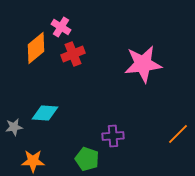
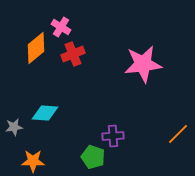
green pentagon: moved 6 px right, 2 px up
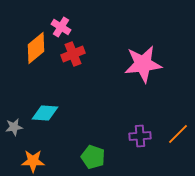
purple cross: moved 27 px right
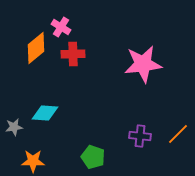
red cross: rotated 20 degrees clockwise
purple cross: rotated 10 degrees clockwise
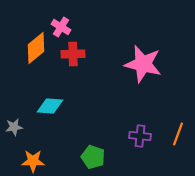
pink star: rotated 21 degrees clockwise
cyan diamond: moved 5 px right, 7 px up
orange line: rotated 25 degrees counterclockwise
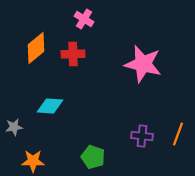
pink cross: moved 23 px right, 8 px up
purple cross: moved 2 px right
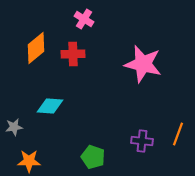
purple cross: moved 5 px down
orange star: moved 4 px left
